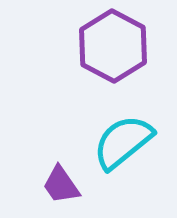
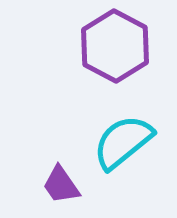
purple hexagon: moved 2 px right
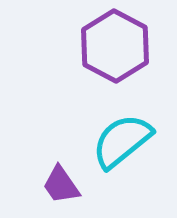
cyan semicircle: moved 1 px left, 1 px up
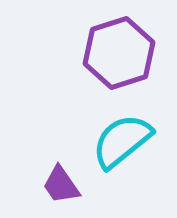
purple hexagon: moved 4 px right, 7 px down; rotated 14 degrees clockwise
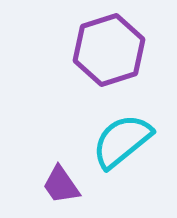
purple hexagon: moved 10 px left, 3 px up
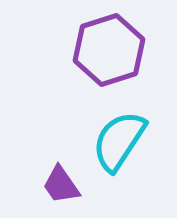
cyan semicircle: moved 3 px left; rotated 18 degrees counterclockwise
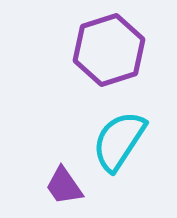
purple trapezoid: moved 3 px right, 1 px down
